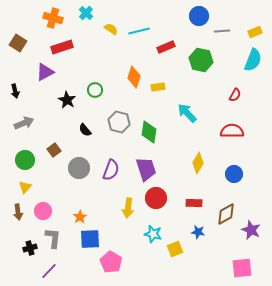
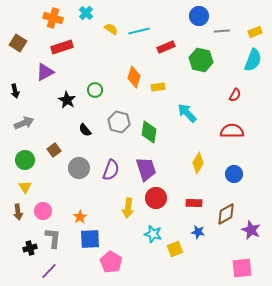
yellow triangle at (25, 187): rotated 16 degrees counterclockwise
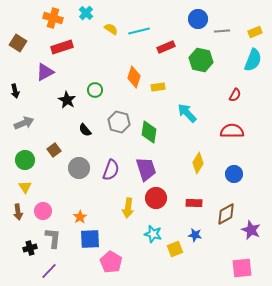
blue circle at (199, 16): moved 1 px left, 3 px down
blue star at (198, 232): moved 3 px left, 3 px down
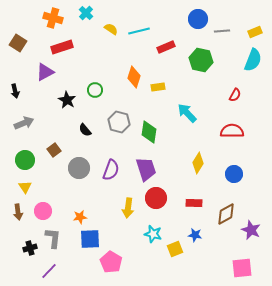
orange star at (80, 217): rotated 24 degrees clockwise
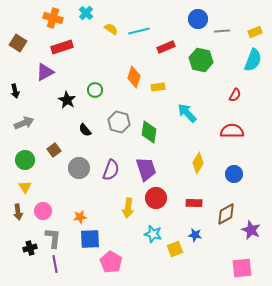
purple line at (49, 271): moved 6 px right, 7 px up; rotated 54 degrees counterclockwise
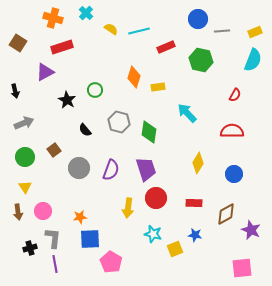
green circle at (25, 160): moved 3 px up
